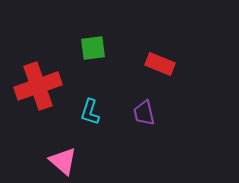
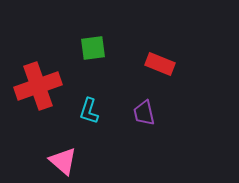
cyan L-shape: moved 1 px left, 1 px up
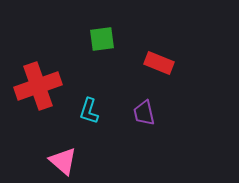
green square: moved 9 px right, 9 px up
red rectangle: moved 1 px left, 1 px up
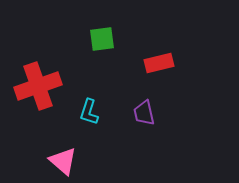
red rectangle: rotated 36 degrees counterclockwise
cyan L-shape: moved 1 px down
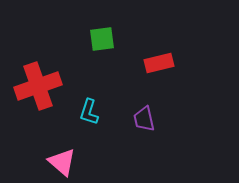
purple trapezoid: moved 6 px down
pink triangle: moved 1 px left, 1 px down
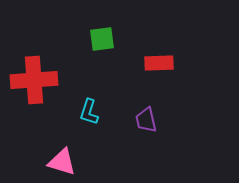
red rectangle: rotated 12 degrees clockwise
red cross: moved 4 px left, 6 px up; rotated 15 degrees clockwise
purple trapezoid: moved 2 px right, 1 px down
pink triangle: rotated 24 degrees counterclockwise
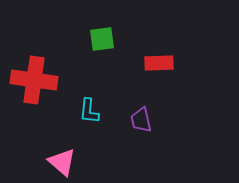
red cross: rotated 12 degrees clockwise
cyan L-shape: moved 1 px up; rotated 12 degrees counterclockwise
purple trapezoid: moved 5 px left
pink triangle: rotated 24 degrees clockwise
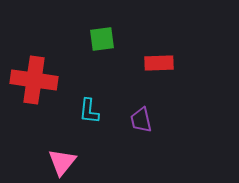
pink triangle: rotated 28 degrees clockwise
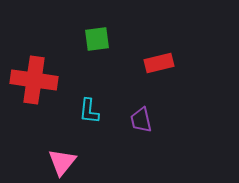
green square: moved 5 px left
red rectangle: rotated 12 degrees counterclockwise
